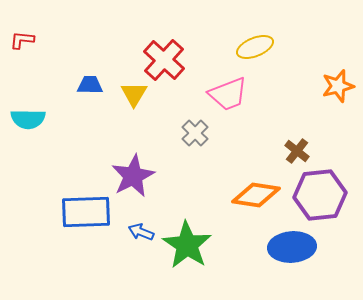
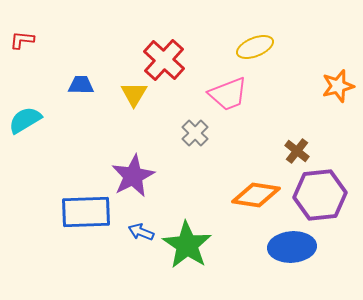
blue trapezoid: moved 9 px left
cyan semicircle: moved 3 px left, 1 px down; rotated 148 degrees clockwise
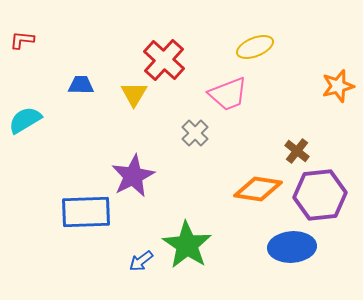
orange diamond: moved 2 px right, 6 px up
blue arrow: moved 29 px down; rotated 60 degrees counterclockwise
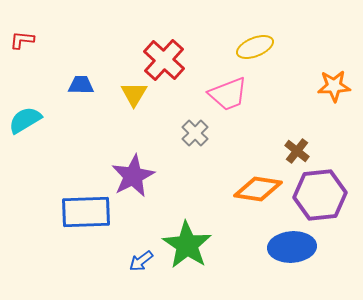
orange star: moved 4 px left; rotated 12 degrees clockwise
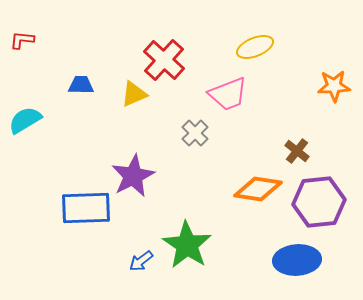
yellow triangle: rotated 36 degrees clockwise
purple hexagon: moved 1 px left, 7 px down
blue rectangle: moved 4 px up
blue ellipse: moved 5 px right, 13 px down
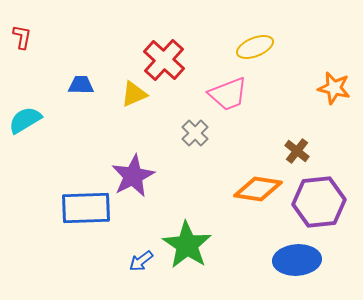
red L-shape: moved 3 px up; rotated 95 degrees clockwise
orange star: moved 2 px down; rotated 16 degrees clockwise
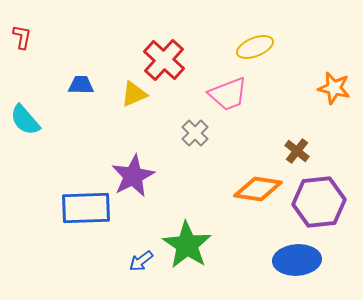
cyan semicircle: rotated 100 degrees counterclockwise
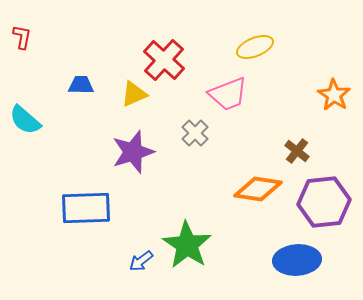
orange star: moved 7 px down; rotated 20 degrees clockwise
cyan semicircle: rotated 8 degrees counterclockwise
purple star: moved 24 px up; rotated 9 degrees clockwise
purple hexagon: moved 5 px right
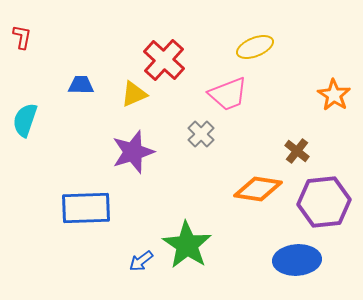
cyan semicircle: rotated 68 degrees clockwise
gray cross: moved 6 px right, 1 px down
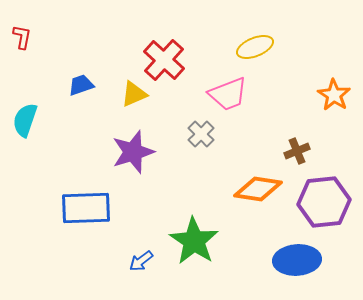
blue trapezoid: rotated 20 degrees counterclockwise
brown cross: rotated 30 degrees clockwise
green star: moved 7 px right, 4 px up
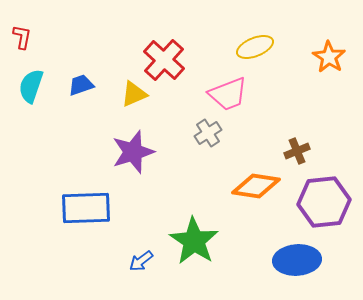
orange star: moved 5 px left, 38 px up
cyan semicircle: moved 6 px right, 34 px up
gray cross: moved 7 px right, 1 px up; rotated 12 degrees clockwise
orange diamond: moved 2 px left, 3 px up
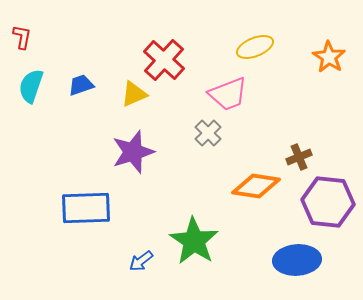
gray cross: rotated 12 degrees counterclockwise
brown cross: moved 2 px right, 6 px down
purple hexagon: moved 4 px right; rotated 12 degrees clockwise
